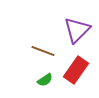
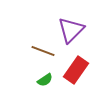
purple triangle: moved 6 px left
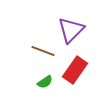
red rectangle: moved 1 px left
green semicircle: moved 2 px down
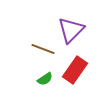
brown line: moved 2 px up
green semicircle: moved 3 px up
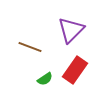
brown line: moved 13 px left, 2 px up
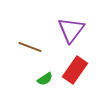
purple triangle: rotated 8 degrees counterclockwise
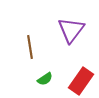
brown line: rotated 60 degrees clockwise
red rectangle: moved 6 px right, 11 px down
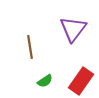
purple triangle: moved 2 px right, 1 px up
green semicircle: moved 2 px down
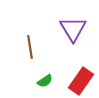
purple triangle: rotated 8 degrees counterclockwise
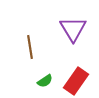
red rectangle: moved 5 px left
